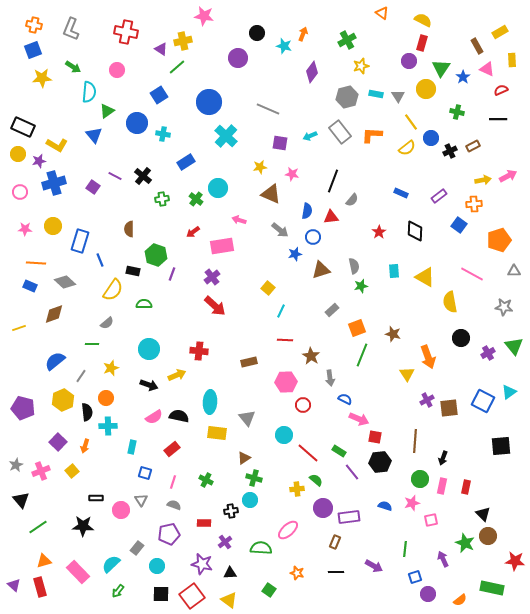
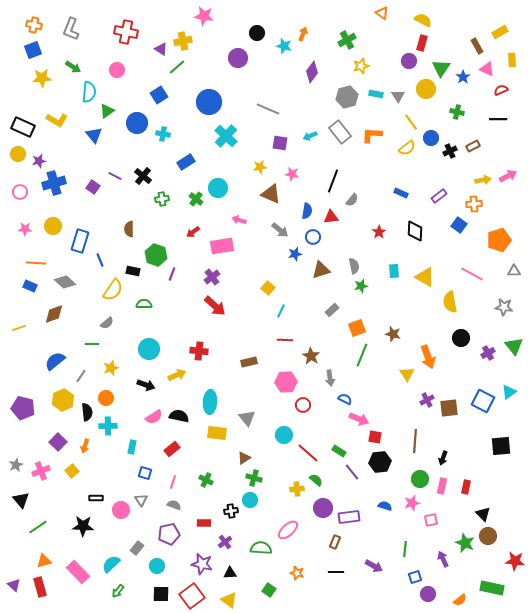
yellow L-shape at (57, 145): moved 25 px up
black arrow at (149, 385): moved 3 px left
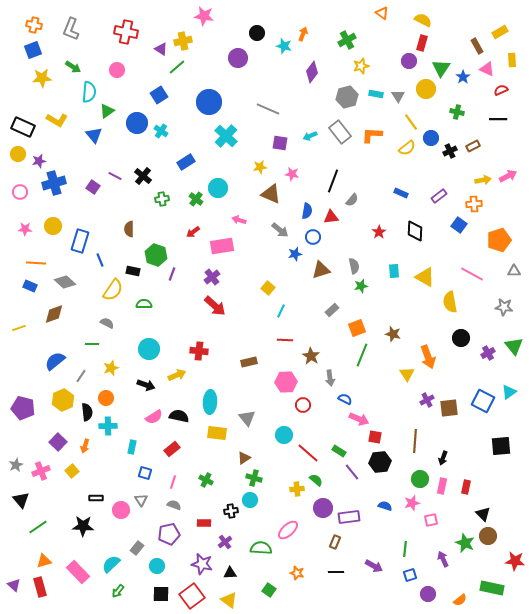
cyan cross at (163, 134): moved 2 px left, 3 px up; rotated 24 degrees clockwise
gray semicircle at (107, 323): rotated 112 degrees counterclockwise
blue square at (415, 577): moved 5 px left, 2 px up
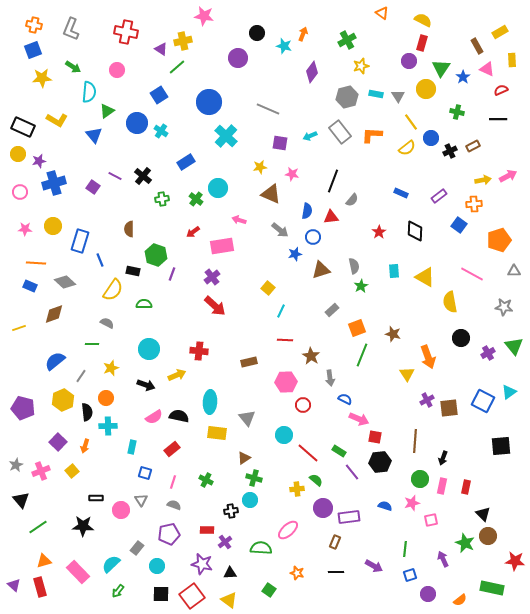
green star at (361, 286): rotated 16 degrees counterclockwise
red rectangle at (204, 523): moved 3 px right, 7 px down
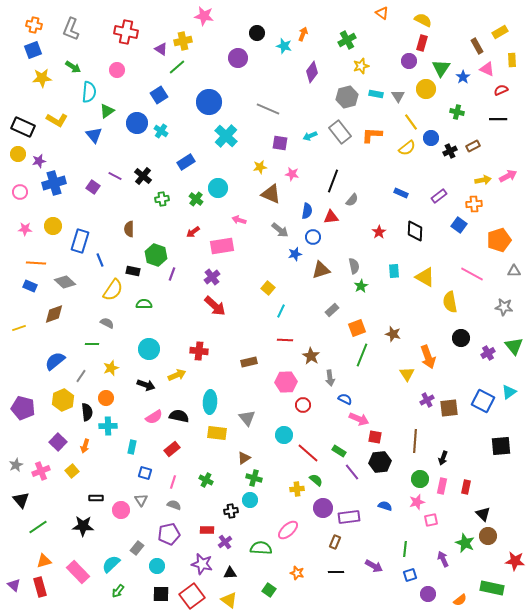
pink star at (412, 503): moved 5 px right, 1 px up
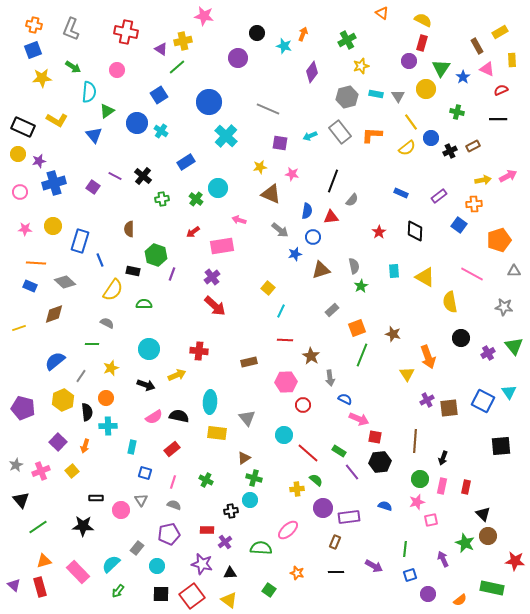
cyan triangle at (509, 392): rotated 28 degrees counterclockwise
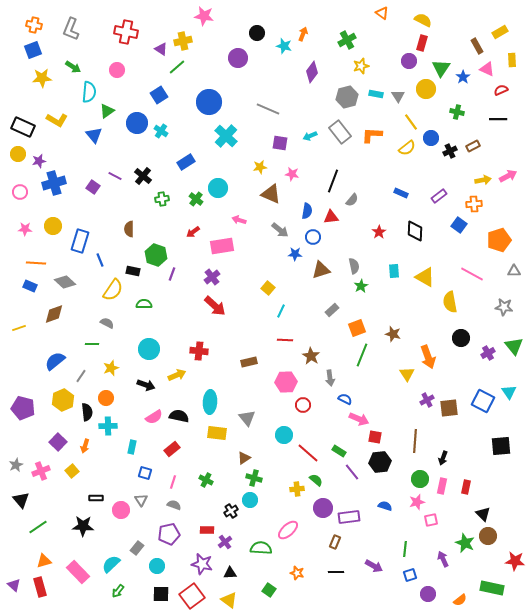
blue star at (295, 254): rotated 16 degrees clockwise
black cross at (231, 511): rotated 24 degrees counterclockwise
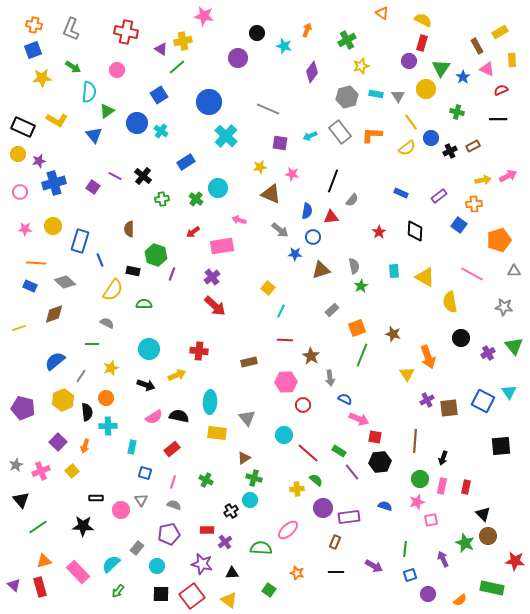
orange arrow at (303, 34): moved 4 px right, 4 px up
black triangle at (230, 573): moved 2 px right
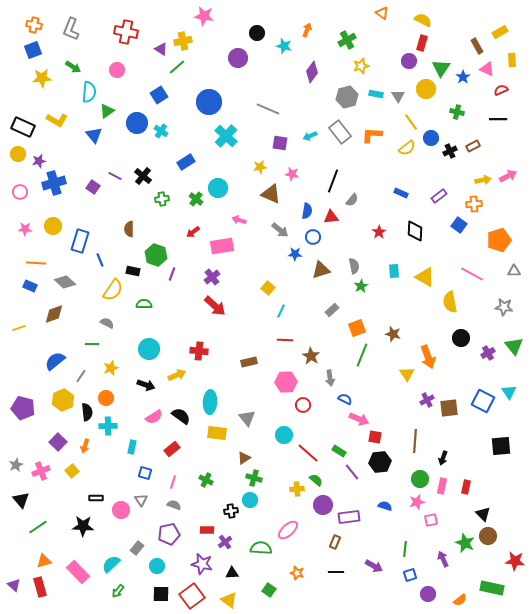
black semicircle at (179, 416): moved 2 px right; rotated 24 degrees clockwise
purple circle at (323, 508): moved 3 px up
black cross at (231, 511): rotated 24 degrees clockwise
